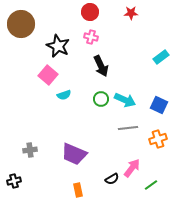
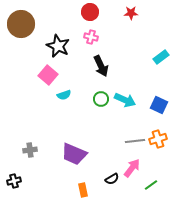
gray line: moved 7 px right, 13 px down
orange rectangle: moved 5 px right
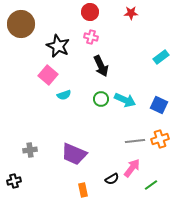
orange cross: moved 2 px right
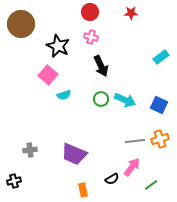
pink arrow: moved 1 px up
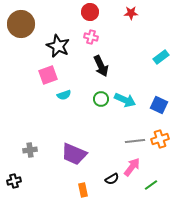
pink square: rotated 30 degrees clockwise
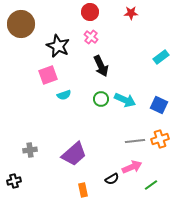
pink cross: rotated 24 degrees clockwise
purple trapezoid: rotated 64 degrees counterclockwise
pink arrow: rotated 30 degrees clockwise
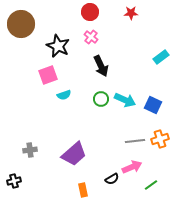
blue square: moved 6 px left
